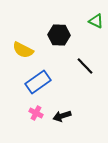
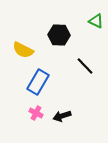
blue rectangle: rotated 25 degrees counterclockwise
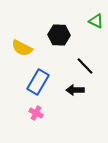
yellow semicircle: moved 1 px left, 2 px up
black arrow: moved 13 px right, 26 px up; rotated 18 degrees clockwise
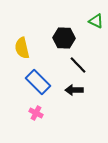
black hexagon: moved 5 px right, 3 px down
yellow semicircle: rotated 50 degrees clockwise
black line: moved 7 px left, 1 px up
blue rectangle: rotated 75 degrees counterclockwise
black arrow: moved 1 px left
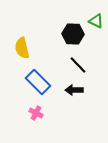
black hexagon: moved 9 px right, 4 px up
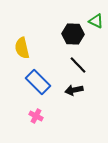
black arrow: rotated 12 degrees counterclockwise
pink cross: moved 3 px down
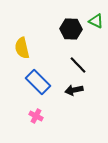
black hexagon: moved 2 px left, 5 px up
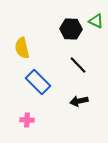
black arrow: moved 5 px right, 11 px down
pink cross: moved 9 px left, 4 px down; rotated 24 degrees counterclockwise
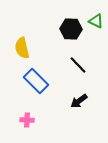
blue rectangle: moved 2 px left, 1 px up
black arrow: rotated 24 degrees counterclockwise
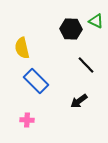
black line: moved 8 px right
